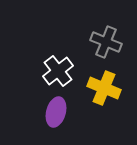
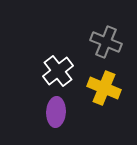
purple ellipse: rotated 12 degrees counterclockwise
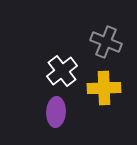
white cross: moved 4 px right
yellow cross: rotated 24 degrees counterclockwise
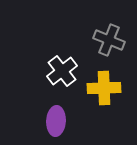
gray cross: moved 3 px right, 2 px up
purple ellipse: moved 9 px down
